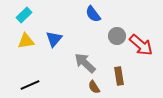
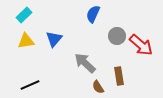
blue semicircle: rotated 60 degrees clockwise
brown semicircle: moved 4 px right
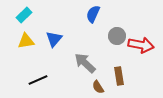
red arrow: rotated 30 degrees counterclockwise
black line: moved 8 px right, 5 px up
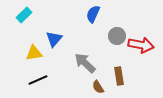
yellow triangle: moved 8 px right, 12 px down
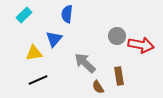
blue semicircle: moved 26 px left; rotated 18 degrees counterclockwise
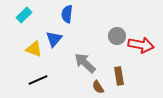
yellow triangle: moved 4 px up; rotated 30 degrees clockwise
